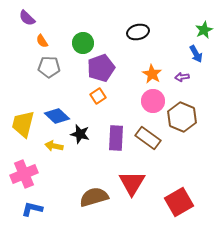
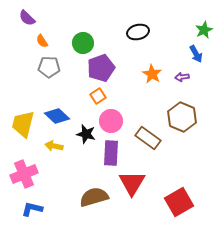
pink circle: moved 42 px left, 20 px down
black star: moved 6 px right
purple rectangle: moved 5 px left, 15 px down
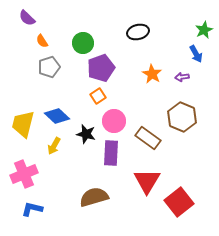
gray pentagon: rotated 20 degrees counterclockwise
pink circle: moved 3 px right
yellow arrow: rotated 72 degrees counterclockwise
red triangle: moved 15 px right, 2 px up
red square: rotated 8 degrees counterclockwise
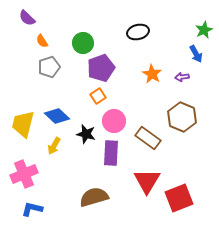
red square: moved 4 px up; rotated 16 degrees clockwise
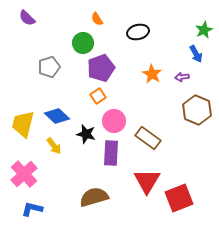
orange semicircle: moved 55 px right, 22 px up
brown hexagon: moved 15 px right, 7 px up
yellow arrow: rotated 66 degrees counterclockwise
pink cross: rotated 20 degrees counterclockwise
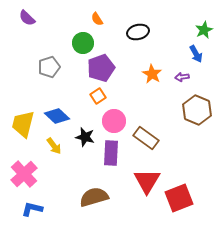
black star: moved 1 px left, 3 px down
brown rectangle: moved 2 px left
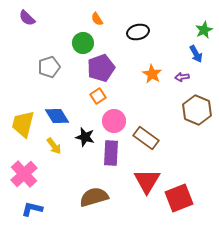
blue diamond: rotated 15 degrees clockwise
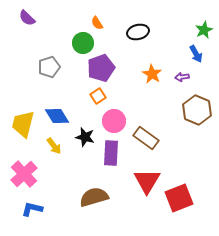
orange semicircle: moved 4 px down
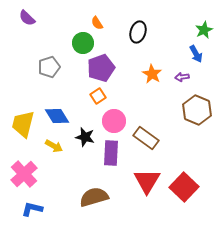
black ellipse: rotated 60 degrees counterclockwise
yellow arrow: rotated 24 degrees counterclockwise
red square: moved 5 px right, 11 px up; rotated 24 degrees counterclockwise
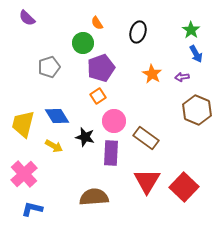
green star: moved 13 px left; rotated 12 degrees counterclockwise
brown semicircle: rotated 12 degrees clockwise
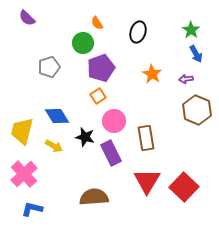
purple arrow: moved 4 px right, 2 px down
yellow trapezoid: moved 1 px left, 7 px down
brown rectangle: rotated 45 degrees clockwise
purple rectangle: rotated 30 degrees counterclockwise
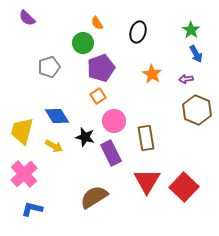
brown semicircle: rotated 28 degrees counterclockwise
